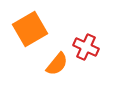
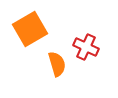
orange semicircle: rotated 55 degrees counterclockwise
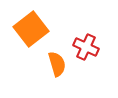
orange square: moved 1 px right; rotated 8 degrees counterclockwise
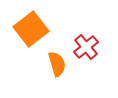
red cross: rotated 25 degrees clockwise
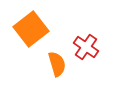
red cross: rotated 15 degrees counterclockwise
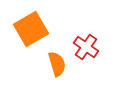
orange square: rotated 8 degrees clockwise
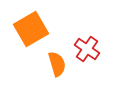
red cross: moved 1 px right, 2 px down
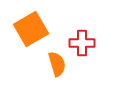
red cross: moved 5 px left, 6 px up; rotated 35 degrees counterclockwise
